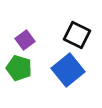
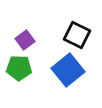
green pentagon: rotated 15 degrees counterclockwise
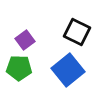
black square: moved 3 px up
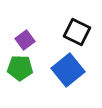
green pentagon: moved 1 px right
